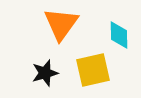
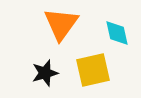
cyan diamond: moved 2 px left, 2 px up; rotated 12 degrees counterclockwise
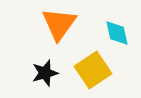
orange triangle: moved 2 px left
yellow square: rotated 21 degrees counterclockwise
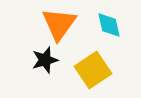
cyan diamond: moved 8 px left, 8 px up
black star: moved 13 px up
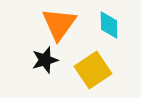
cyan diamond: rotated 12 degrees clockwise
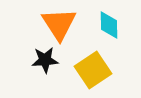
orange triangle: rotated 9 degrees counterclockwise
black star: rotated 12 degrees clockwise
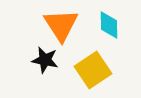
orange triangle: moved 2 px right, 1 px down
black star: rotated 16 degrees clockwise
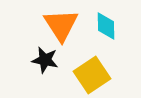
cyan diamond: moved 3 px left, 1 px down
yellow square: moved 1 px left, 5 px down
